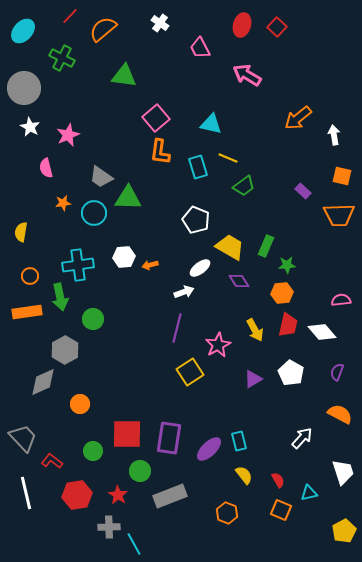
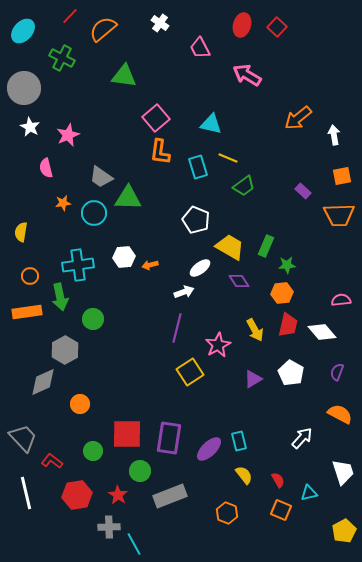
orange square at (342, 176): rotated 24 degrees counterclockwise
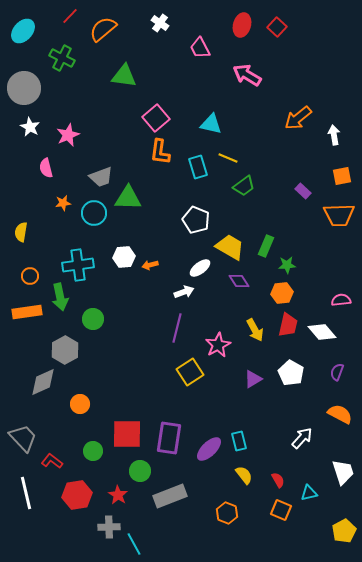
gray trapezoid at (101, 177): rotated 55 degrees counterclockwise
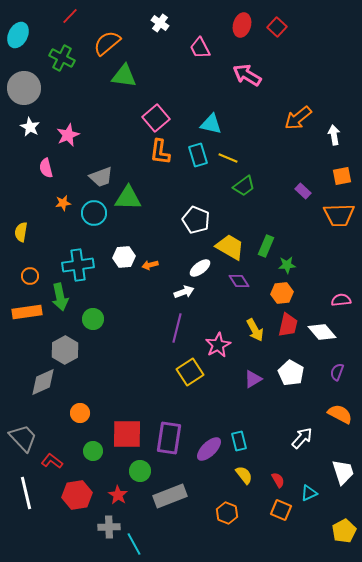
orange semicircle at (103, 29): moved 4 px right, 14 px down
cyan ellipse at (23, 31): moved 5 px left, 4 px down; rotated 15 degrees counterclockwise
cyan rectangle at (198, 167): moved 12 px up
orange circle at (80, 404): moved 9 px down
cyan triangle at (309, 493): rotated 12 degrees counterclockwise
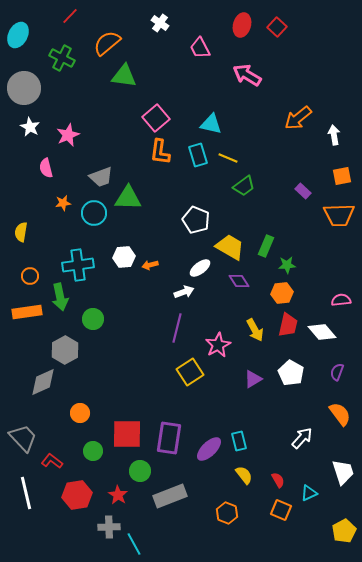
orange semicircle at (340, 414): rotated 25 degrees clockwise
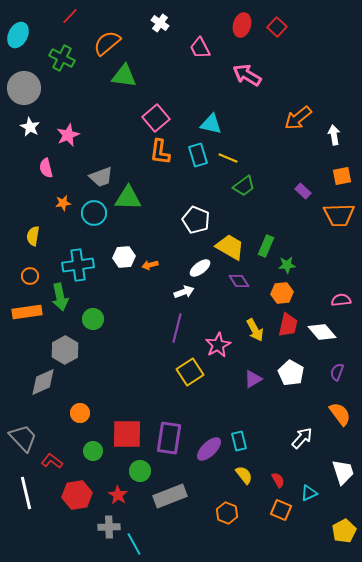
yellow semicircle at (21, 232): moved 12 px right, 4 px down
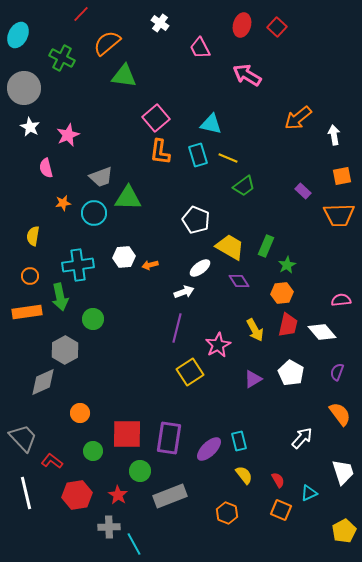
red line at (70, 16): moved 11 px right, 2 px up
green star at (287, 265): rotated 24 degrees counterclockwise
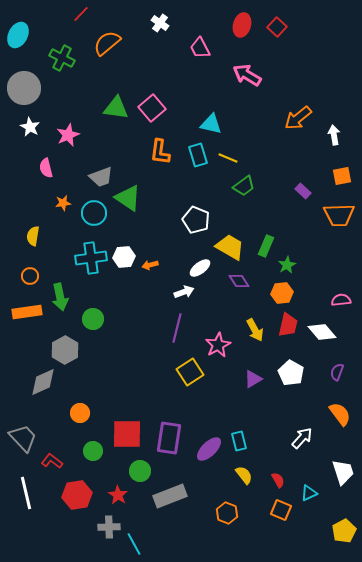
green triangle at (124, 76): moved 8 px left, 32 px down
pink square at (156, 118): moved 4 px left, 10 px up
green triangle at (128, 198): rotated 32 degrees clockwise
cyan cross at (78, 265): moved 13 px right, 7 px up
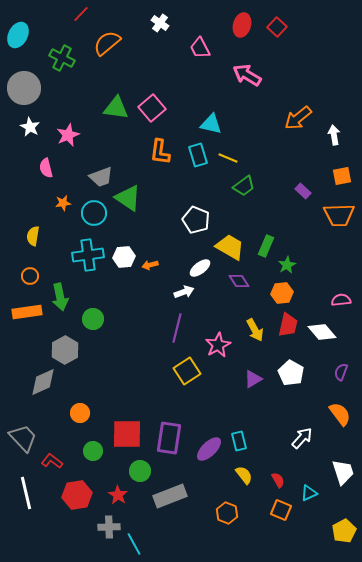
cyan cross at (91, 258): moved 3 px left, 3 px up
yellow square at (190, 372): moved 3 px left, 1 px up
purple semicircle at (337, 372): moved 4 px right
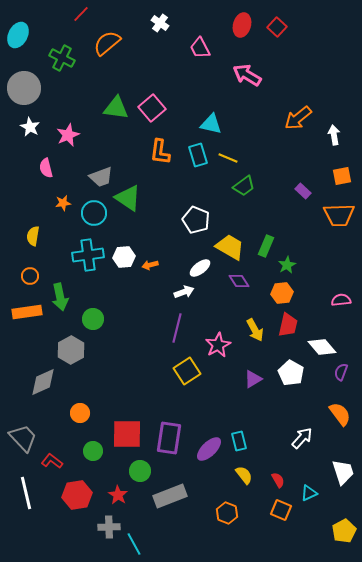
white diamond at (322, 332): moved 15 px down
gray hexagon at (65, 350): moved 6 px right
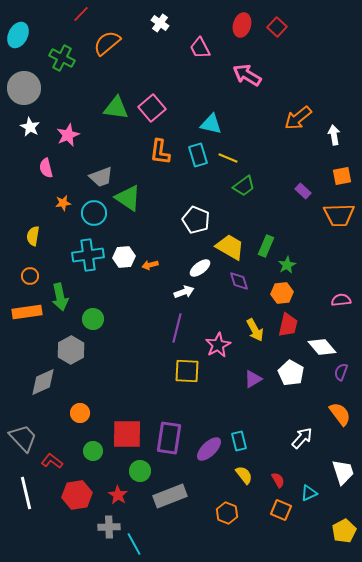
purple diamond at (239, 281): rotated 15 degrees clockwise
yellow square at (187, 371): rotated 36 degrees clockwise
